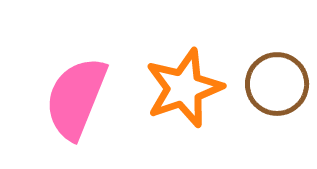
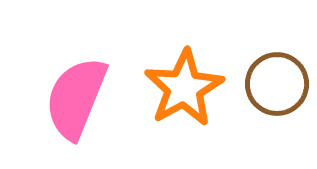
orange star: rotated 10 degrees counterclockwise
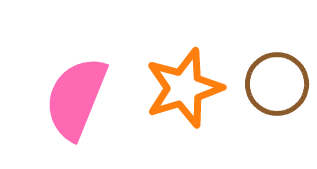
orange star: rotated 12 degrees clockwise
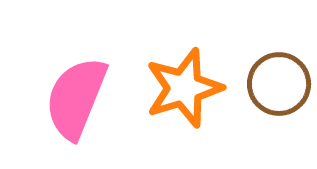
brown circle: moved 2 px right
